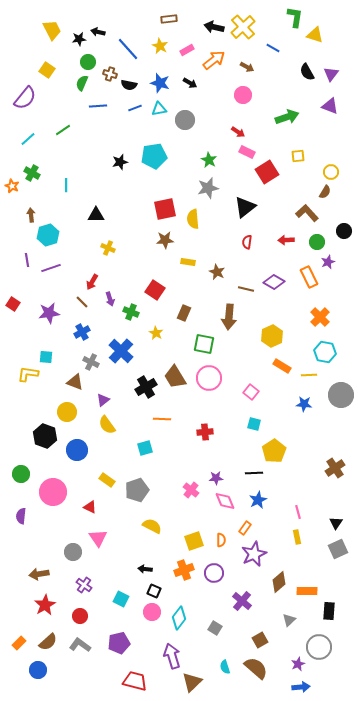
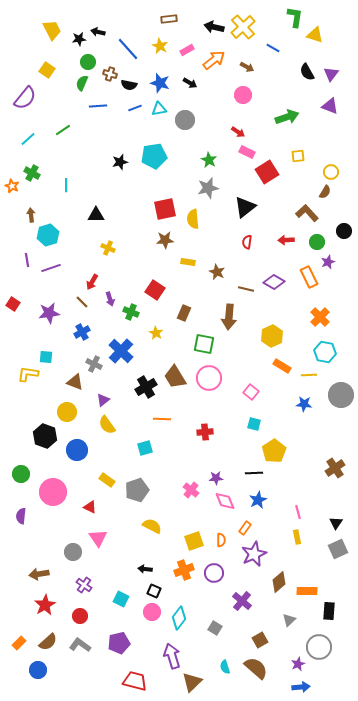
gray cross at (91, 362): moved 3 px right, 2 px down
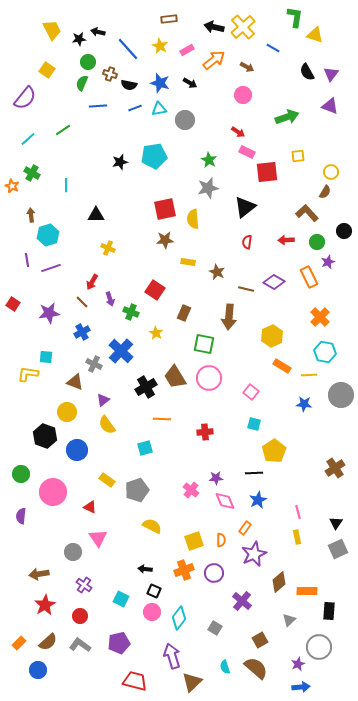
red square at (267, 172): rotated 25 degrees clockwise
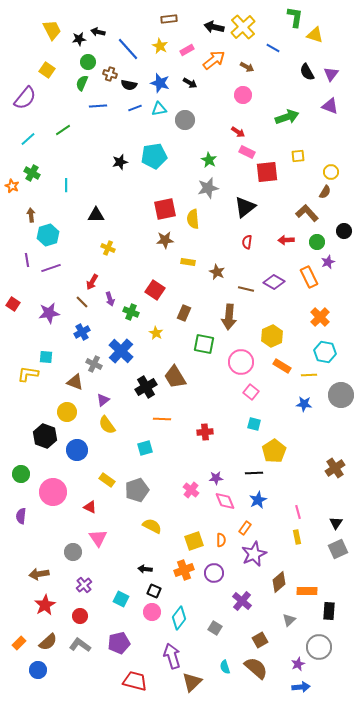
pink circle at (209, 378): moved 32 px right, 16 px up
purple cross at (84, 585): rotated 14 degrees clockwise
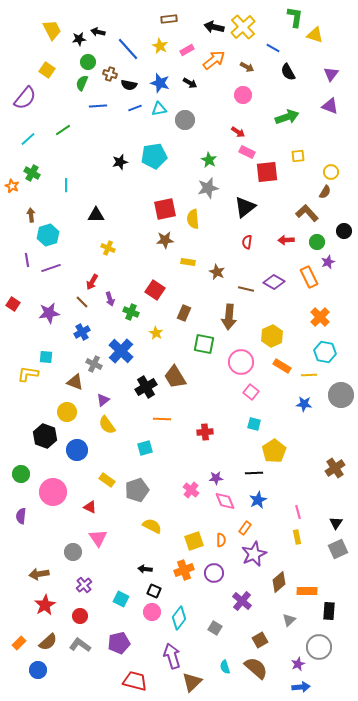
black semicircle at (307, 72): moved 19 px left
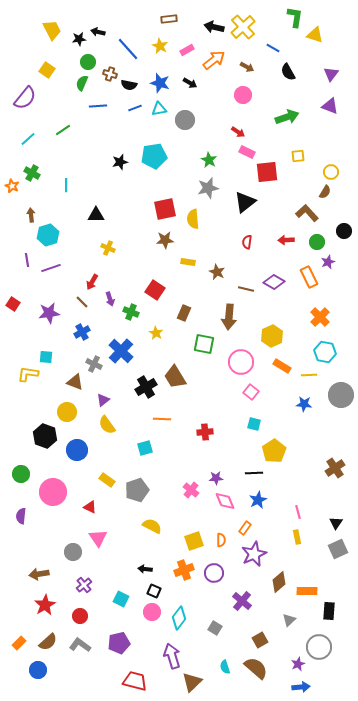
black triangle at (245, 207): moved 5 px up
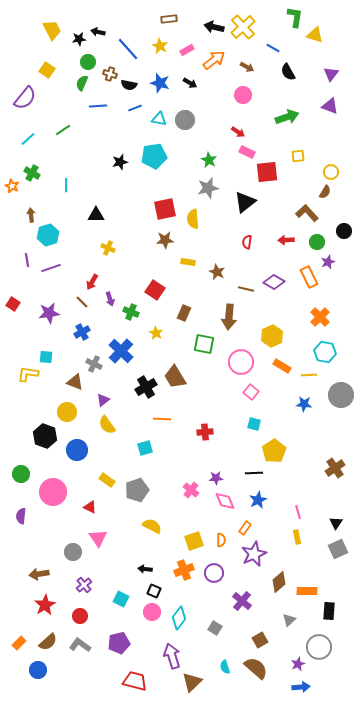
cyan triangle at (159, 109): moved 10 px down; rotated 21 degrees clockwise
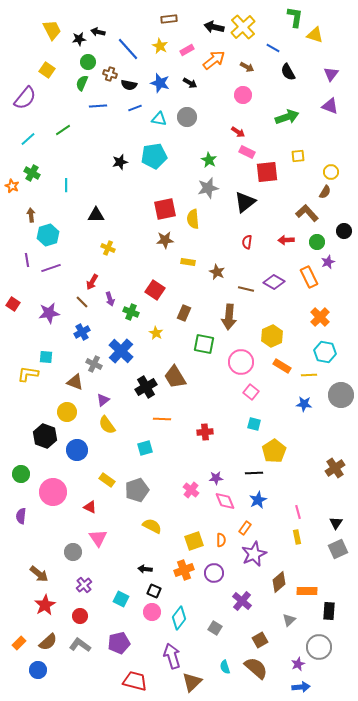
gray circle at (185, 120): moved 2 px right, 3 px up
brown arrow at (39, 574): rotated 132 degrees counterclockwise
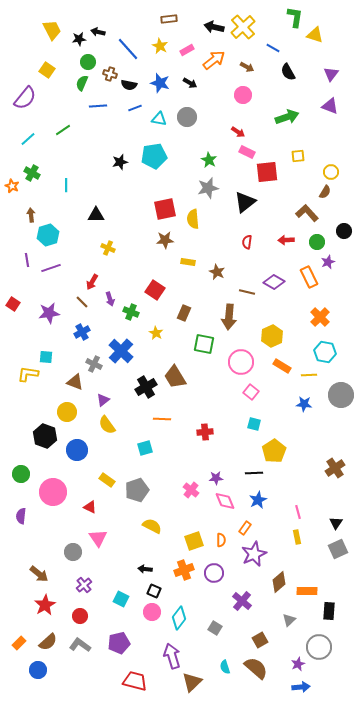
brown line at (246, 289): moved 1 px right, 3 px down
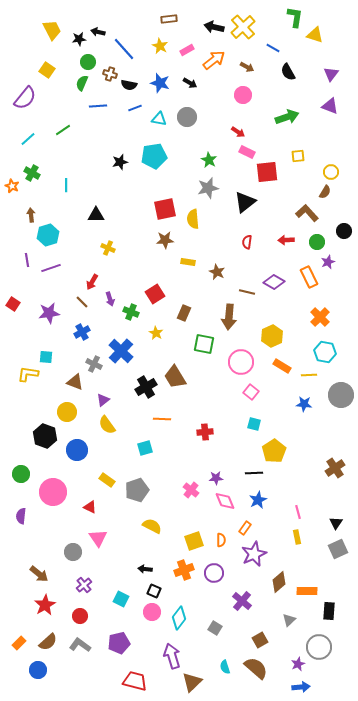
blue line at (128, 49): moved 4 px left
red square at (155, 290): moved 4 px down; rotated 24 degrees clockwise
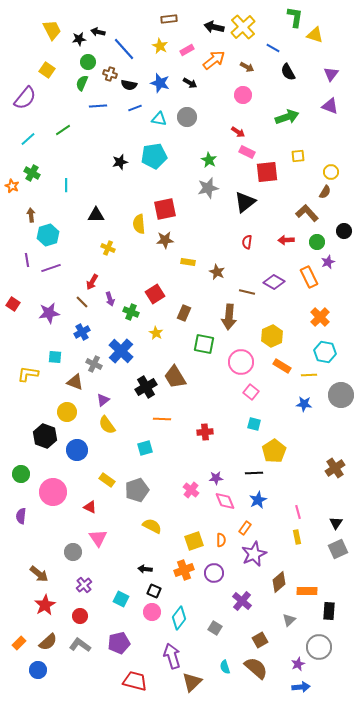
yellow semicircle at (193, 219): moved 54 px left, 5 px down
cyan square at (46, 357): moved 9 px right
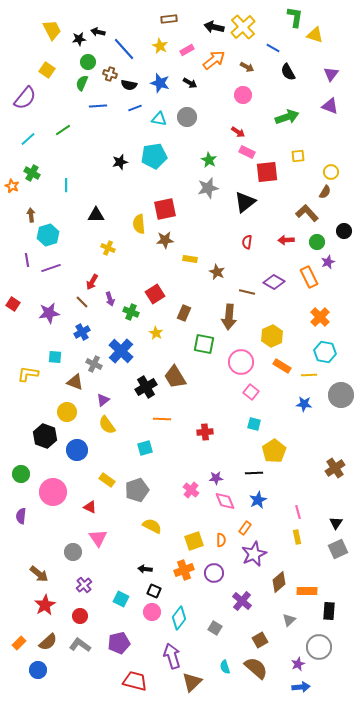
yellow rectangle at (188, 262): moved 2 px right, 3 px up
